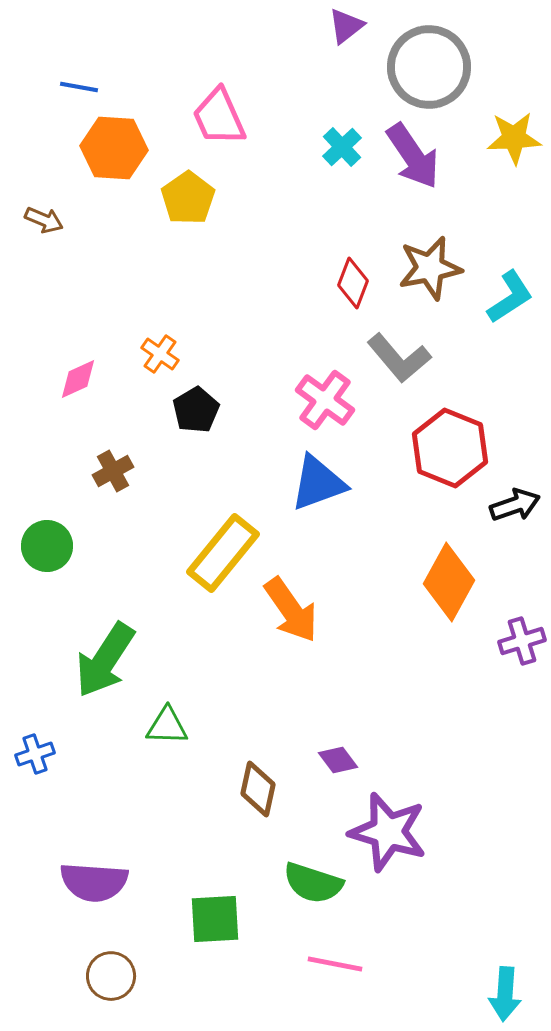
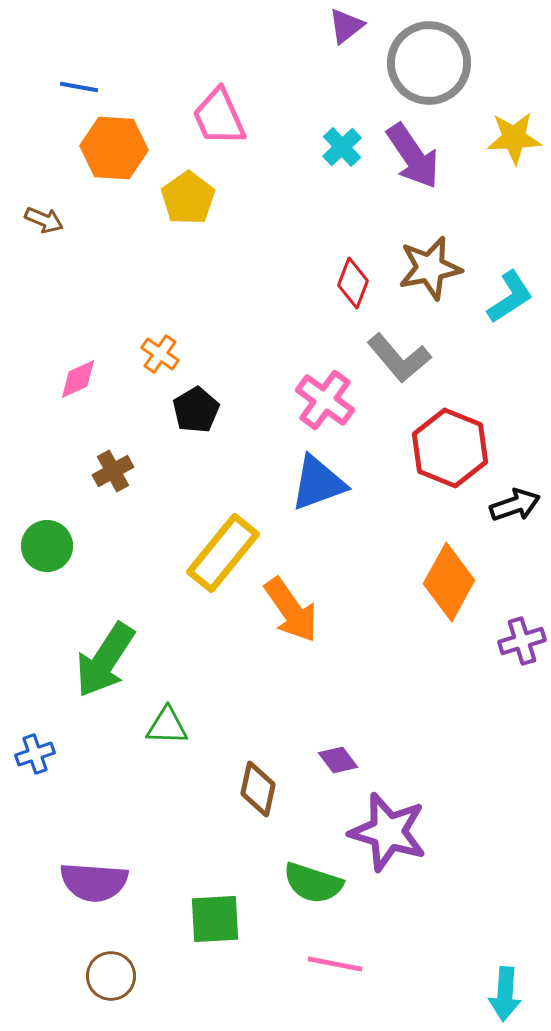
gray circle: moved 4 px up
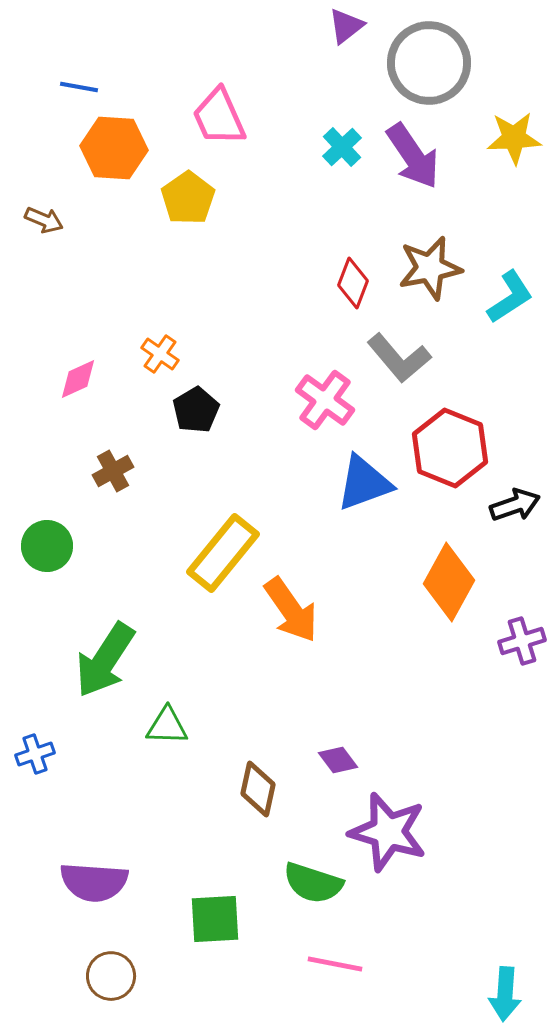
blue triangle: moved 46 px right
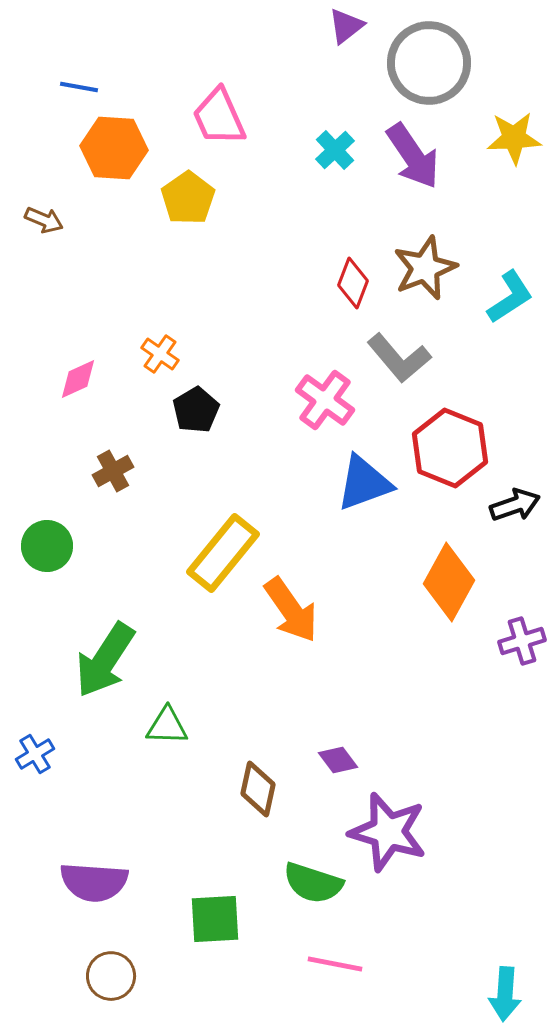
cyan cross: moved 7 px left, 3 px down
brown star: moved 5 px left; rotated 10 degrees counterclockwise
blue cross: rotated 12 degrees counterclockwise
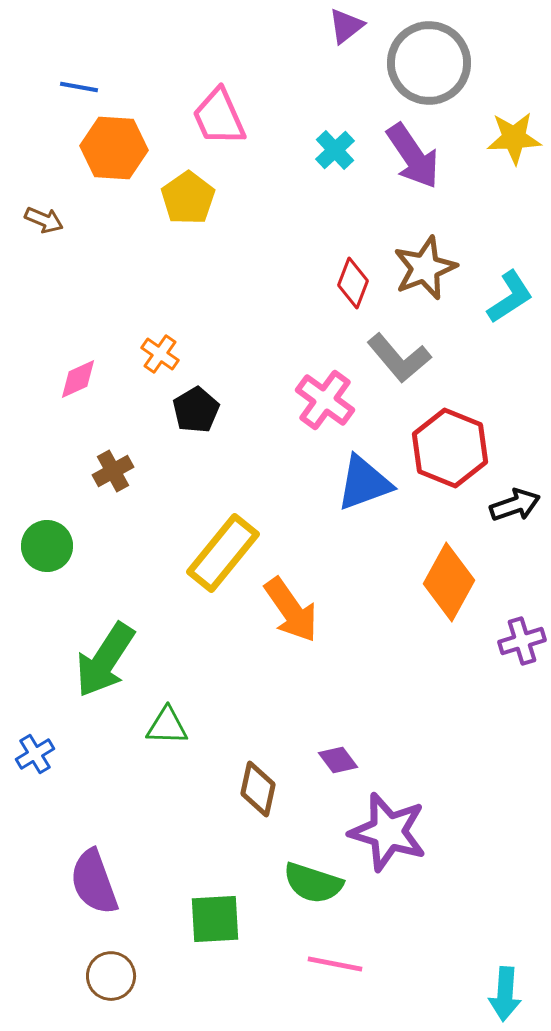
purple semicircle: rotated 66 degrees clockwise
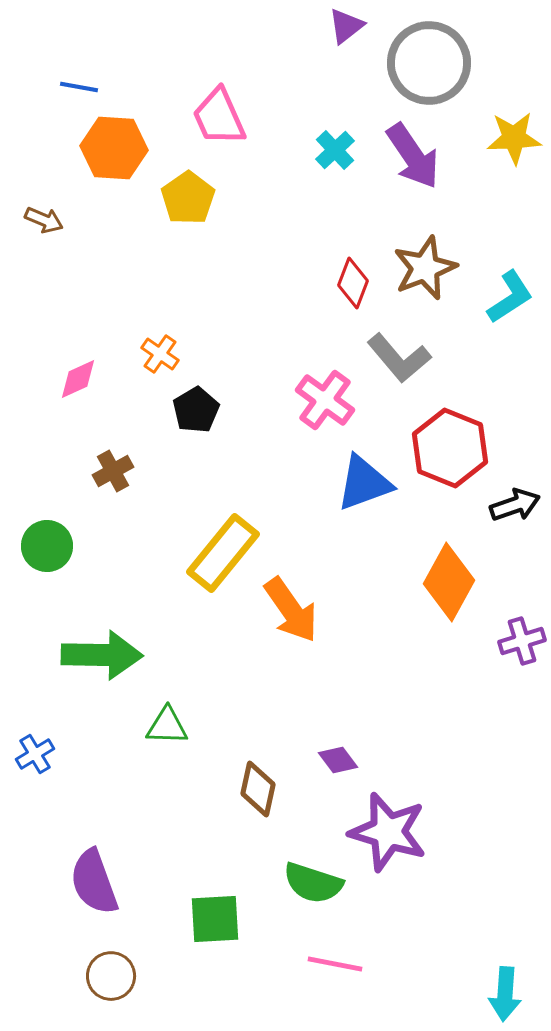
green arrow: moved 3 px left, 5 px up; rotated 122 degrees counterclockwise
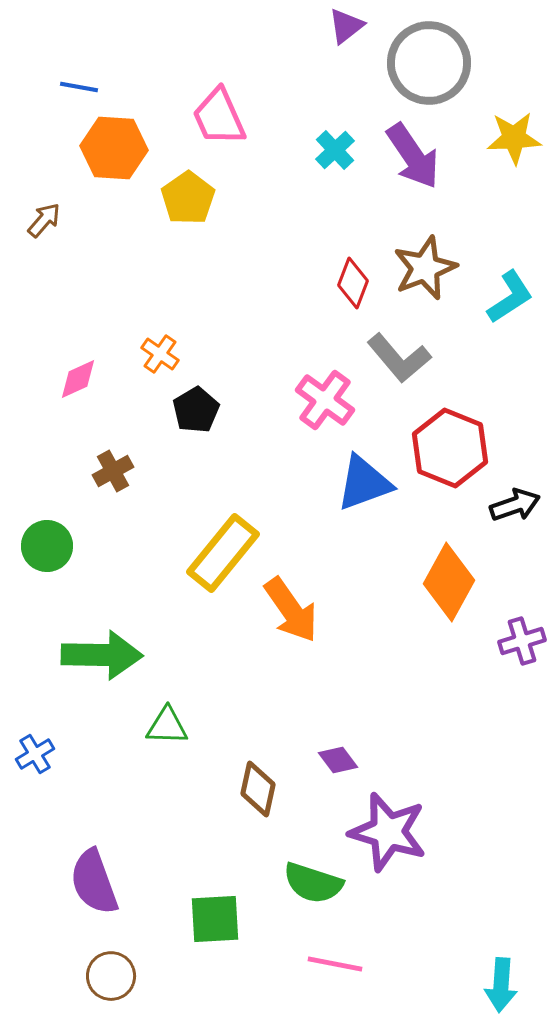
brown arrow: rotated 72 degrees counterclockwise
cyan arrow: moved 4 px left, 9 px up
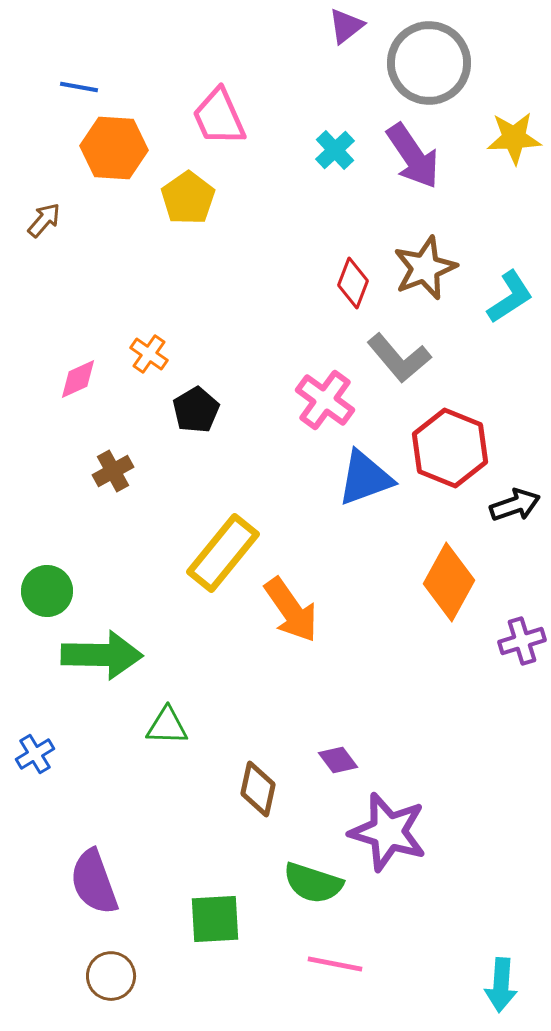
orange cross: moved 11 px left
blue triangle: moved 1 px right, 5 px up
green circle: moved 45 px down
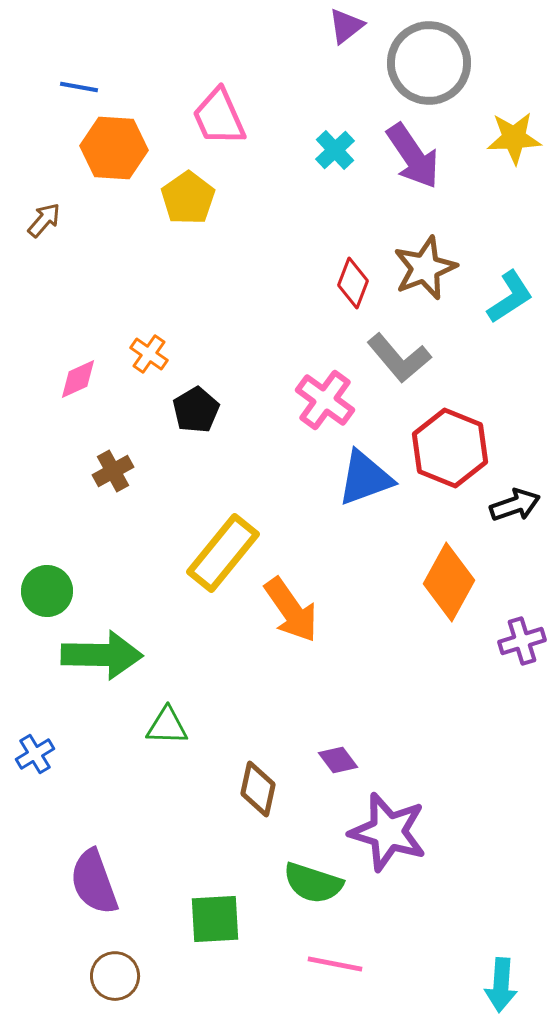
brown circle: moved 4 px right
